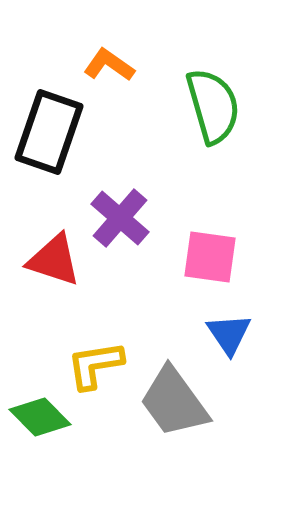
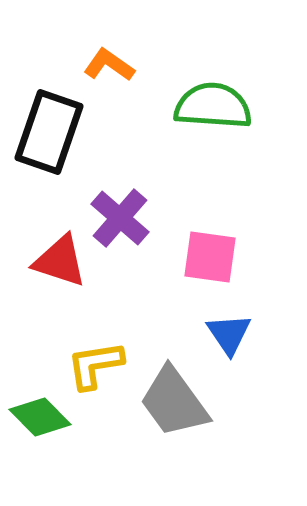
green semicircle: rotated 70 degrees counterclockwise
red triangle: moved 6 px right, 1 px down
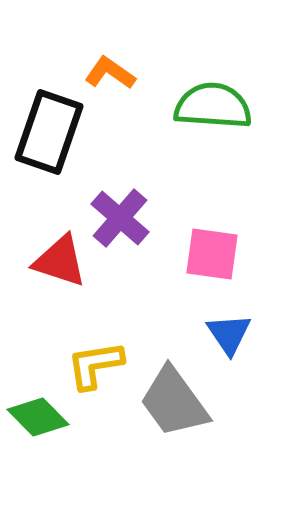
orange L-shape: moved 1 px right, 8 px down
pink square: moved 2 px right, 3 px up
green diamond: moved 2 px left
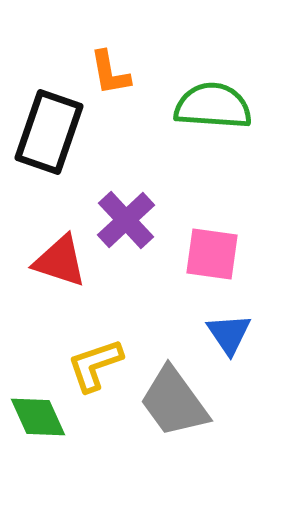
orange L-shape: rotated 135 degrees counterclockwise
purple cross: moved 6 px right, 2 px down; rotated 6 degrees clockwise
yellow L-shape: rotated 10 degrees counterclockwise
green diamond: rotated 20 degrees clockwise
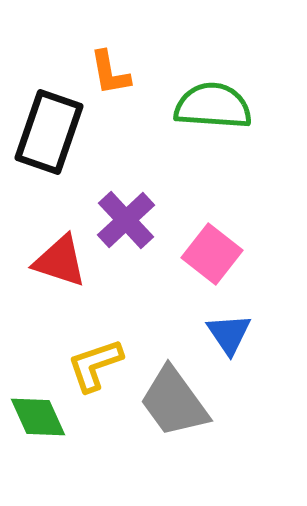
pink square: rotated 30 degrees clockwise
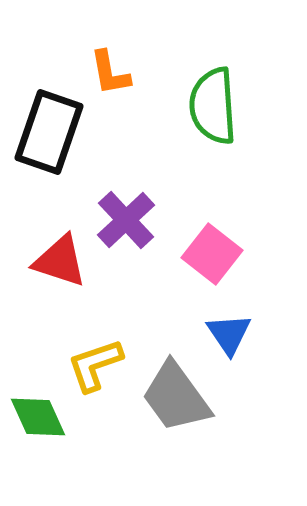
green semicircle: rotated 98 degrees counterclockwise
gray trapezoid: moved 2 px right, 5 px up
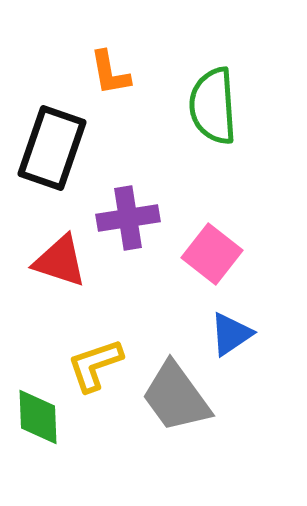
black rectangle: moved 3 px right, 16 px down
purple cross: moved 2 px right, 2 px up; rotated 34 degrees clockwise
blue triangle: moved 2 px right; rotated 30 degrees clockwise
green diamond: rotated 22 degrees clockwise
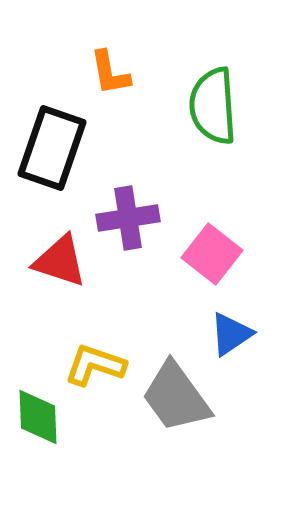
yellow L-shape: rotated 38 degrees clockwise
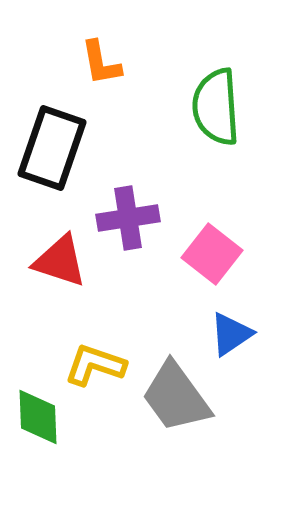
orange L-shape: moved 9 px left, 10 px up
green semicircle: moved 3 px right, 1 px down
